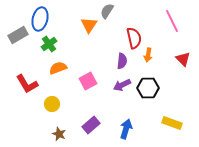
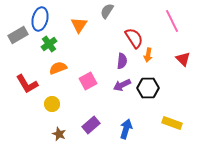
orange triangle: moved 10 px left
red semicircle: rotated 20 degrees counterclockwise
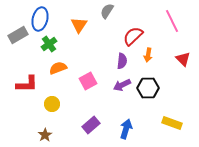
red semicircle: moved 1 px left, 2 px up; rotated 100 degrees counterclockwise
red L-shape: rotated 60 degrees counterclockwise
brown star: moved 14 px left, 1 px down; rotated 16 degrees clockwise
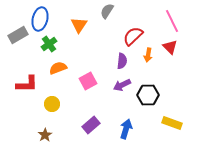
red triangle: moved 13 px left, 12 px up
black hexagon: moved 7 px down
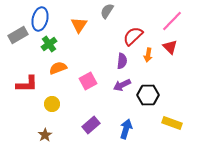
pink line: rotated 70 degrees clockwise
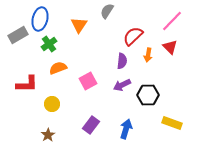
purple rectangle: rotated 12 degrees counterclockwise
brown star: moved 3 px right
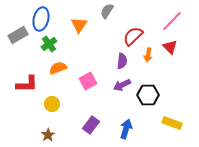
blue ellipse: moved 1 px right
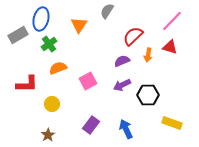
red triangle: rotated 28 degrees counterclockwise
purple semicircle: rotated 119 degrees counterclockwise
blue arrow: rotated 42 degrees counterclockwise
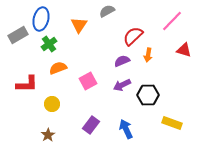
gray semicircle: rotated 28 degrees clockwise
red triangle: moved 14 px right, 3 px down
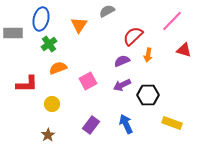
gray rectangle: moved 5 px left, 2 px up; rotated 30 degrees clockwise
blue arrow: moved 5 px up
